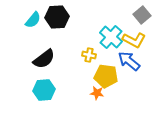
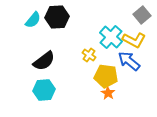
yellow cross: rotated 24 degrees clockwise
black semicircle: moved 2 px down
orange star: moved 11 px right; rotated 24 degrees clockwise
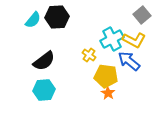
cyan cross: moved 1 px right, 2 px down; rotated 20 degrees clockwise
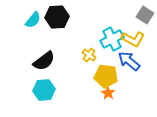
gray square: moved 3 px right; rotated 18 degrees counterclockwise
yellow L-shape: moved 1 px left, 1 px up
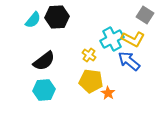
yellow pentagon: moved 15 px left, 5 px down
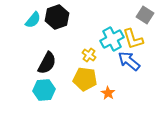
black hexagon: rotated 15 degrees counterclockwise
yellow L-shape: rotated 45 degrees clockwise
black semicircle: moved 3 px right, 2 px down; rotated 25 degrees counterclockwise
yellow pentagon: moved 6 px left, 2 px up
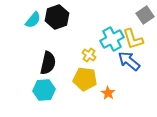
gray square: rotated 24 degrees clockwise
black semicircle: moved 1 px right; rotated 15 degrees counterclockwise
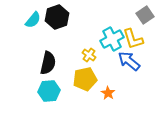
yellow pentagon: rotated 20 degrees counterclockwise
cyan hexagon: moved 5 px right, 1 px down
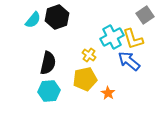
cyan cross: moved 2 px up
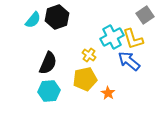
black semicircle: rotated 10 degrees clockwise
